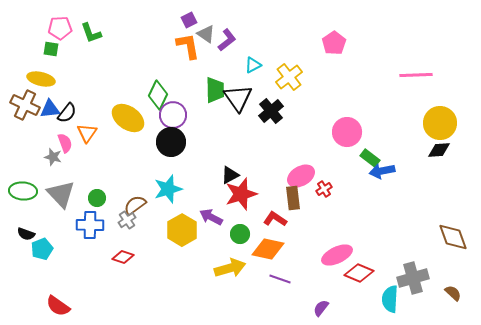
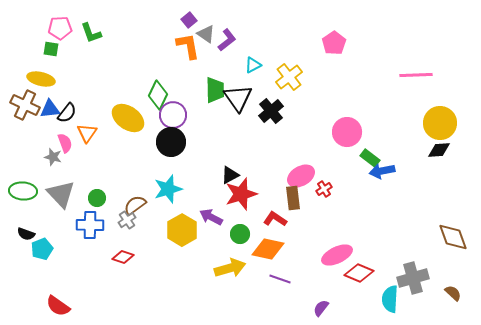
purple square at (189, 20): rotated 14 degrees counterclockwise
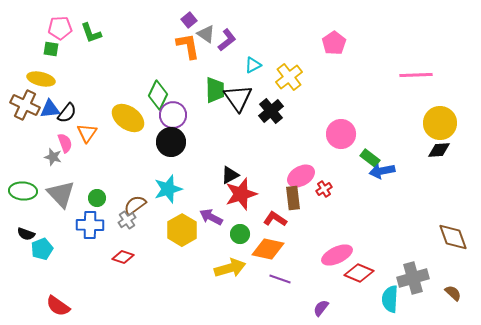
pink circle at (347, 132): moved 6 px left, 2 px down
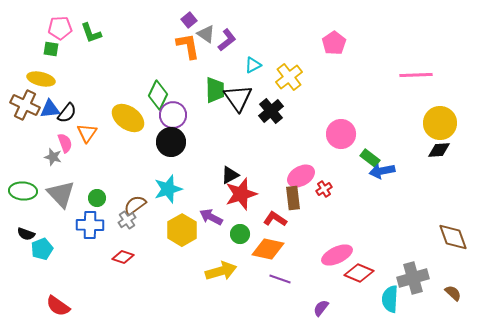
yellow arrow at (230, 268): moved 9 px left, 3 px down
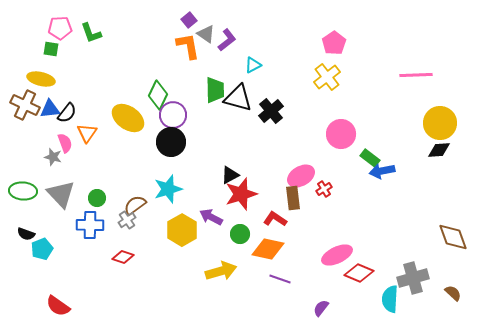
yellow cross at (289, 77): moved 38 px right
black triangle at (238, 98): rotated 40 degrees counterclockwise
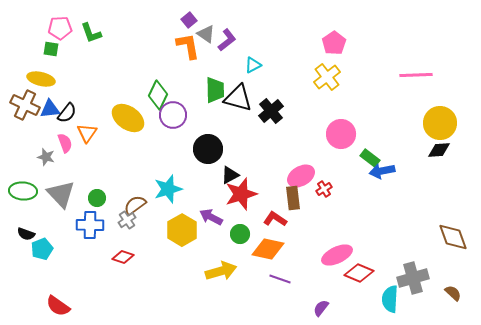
black circle at (171, 142): moved 37 px right, 7 px down
gray star at (53, 157): moved 7 px left
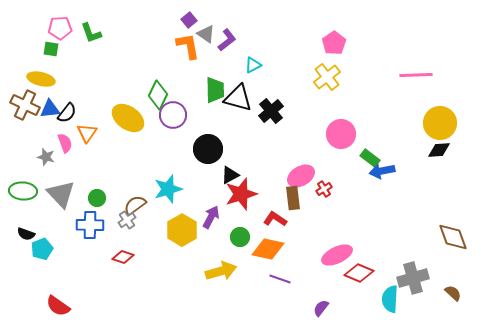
purple arrow at (211, 217): rotated 90 degrees clockwise
green circle at (240, 234): moved 3 px down
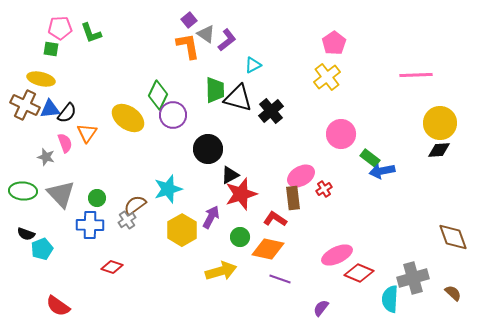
red diamond at (123, 257): moved 11 px left, 10 px down
